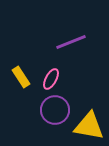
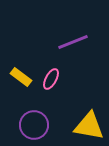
purple line: moved 2 px right
yellow rectangle: rotated 20 degrees counterclockwise
purple circle: moved 21 px left, 15 px down
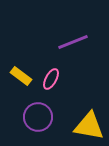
yellow rectangle: moved 1 px up
purple circle: moved 4 px right, 8 px up
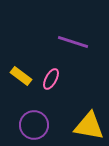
purple line: rotated 40 degrees clockwise
purple circle: moved 4 px left, 8 px down
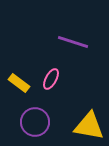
yellow rectangle: moved 2 px left, 7 px down
purple circle: moved 1 px right, 3 px up
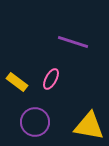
yellow rectangle: moved 2 px left, 1 px up
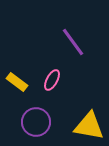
purple line: rotated 36 degrees clockwise
pink ellipse: moved 1 px right, 1 px down
purple circle: moved 1 px right
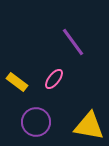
pink ellipse: moved 2 px right, 1 px up; rotated 10 degrees clockwise
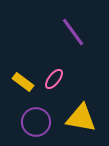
purple line: moved 10 px up
yellow rectangle: moved 6 px right
yellow triangle: moved 8 px left, 8 px up
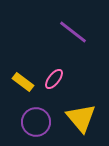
purple line: rotated 16 degrees counterclockwise
yellow triangle: rotated 40 degrees clockwise
